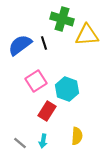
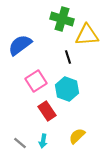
black line: moved 24 px right, 14 px down
red rectangle: rotated 66 degrees counterclockwise
yellow semicircle: rotated 138 degrees counterclockwise
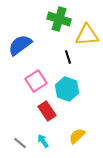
green cross: moved 3 px left
cyan arrow: rotated 136 degrees clockwise
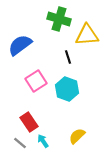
red rectangle: moved 18 px left, 11 px down
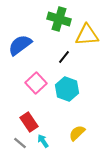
black line: moved 4 px left; rotated 56 degrees clockwise
pink square: moved 2 px down; rotated 10 degrees counterclockwise
yellow semicircle: moved 3 px up
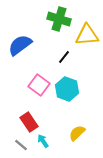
pink square: moved 3 px right, 2 px down; rotated 10 degrees counterclockwise
gray line: moved 1 px right, 2 px down
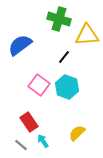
cyan hexagon: moved 2 px up
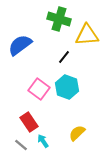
pink square: moved 4 px down
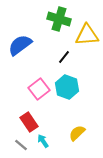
pink square: rotated 15 degrees clockwise
